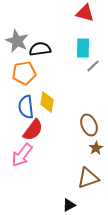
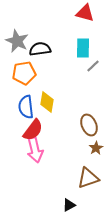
pink arrow: moved 13 px right, 5 px up; rotated 50 degrees counterclockwise
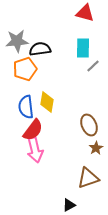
gray star: rotated 30 degrees counterclockwise
orange pentagon: moved 1 px right, 4 px up; rotated 10 degrees counterclockwise
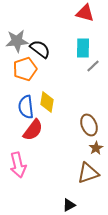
black semicircle: rotated 45 degrees clockwise
pink arrow: moved 17 px left, 15 px down
brown triangle: moved 5 px up
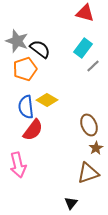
gray star: rotated 25 degrees clockwise
cyan rectangle: rotated 36 degrees clockwise
yellow diamond: moved 2 px up; rotated 70 degrees counterclockwise
black triangle: moved 2 px right, 2 px up; rotated 24 degrees counterclockwise
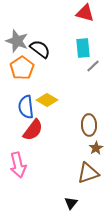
cyan rectangle: rotated 42 degrees counterclockwise
orange pentagon: moved 3 px left, 1 px up; rotated 15 degrees counterclockwise
brown ellipse: rotated 20 degrees clockwise
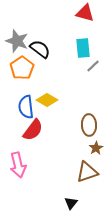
brown triangle: moved 1 px left, 1 px up
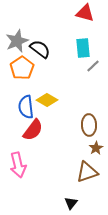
gray star: rotated 30 degrees clockwise
